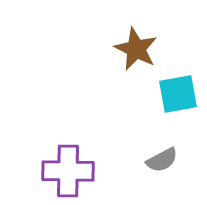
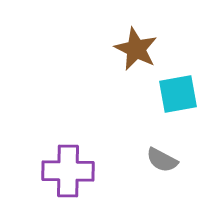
gray semicircle: rotated 56 degrees clockwise
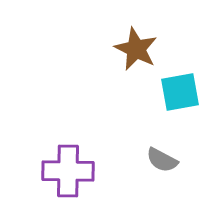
cyan square: moved 2 px right, 2 px up
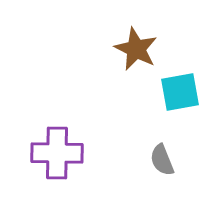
gray semicircle: rotated 40 degrees clockwise
purple cross: moved 11 px left, 18 px up
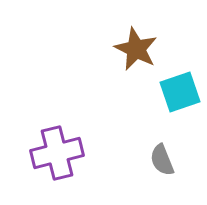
cyan square: rotated 9 degrees counterclockwise
purple cross: rotated 15 degrees counterclockwise
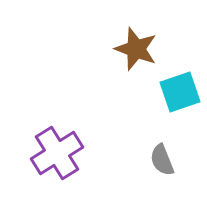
brown star: rotated 6 degrees counterclockwise
purple cross: rotated 18 degrees counterclockwise
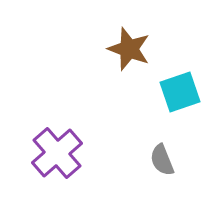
brown star: moved 7 px left
purple cross: rotated 9 degrees counterclockwise
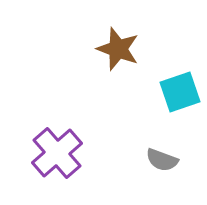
brown star: moved 11 px left
gray semicircle: rotated 48 degrees counterclockwise
